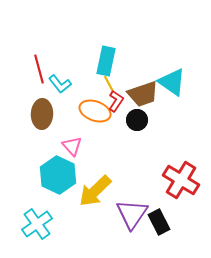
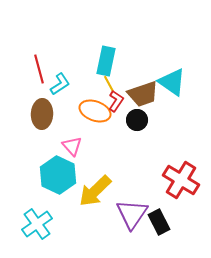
cyan L-shape: rotated 85 degrees counterclockwise
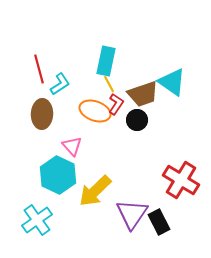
red L-shape: moved 3 px down
cyan cross: moved 4 px up
